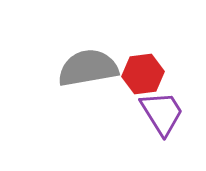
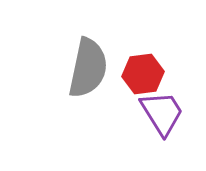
gray semicircle: rotated 112 degrees clockwise
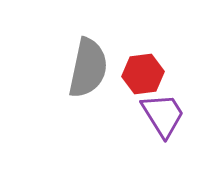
purple trapezoid: moved 1 px right, 2 px down
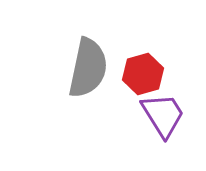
red hexagon: rotated 9 degrees counterclockwise
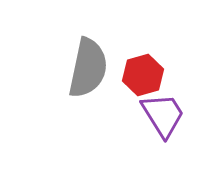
red hexagon: moved 1 px down
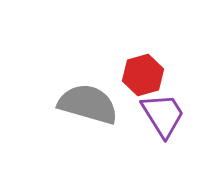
gray semicircle: moved 36 px down; rotated 86 degrees counterclockwise
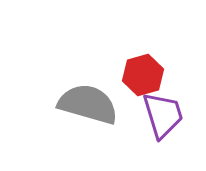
purple trapezoid: rotated 15 degrees clockwise
